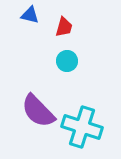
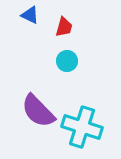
blue triangle: rotated 12 degrees clockwise
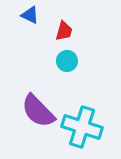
red trapezoid: moved 4 px down
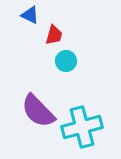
red trapezoid: moved 10 px left, 4 px down
cyan circle: moved 1 px left
cyan cross: rotated 33 degrees counterclockwise
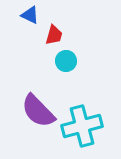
cyan cross: moved 1 px up
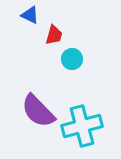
cyan circle: moved 6 px right, 2 px up
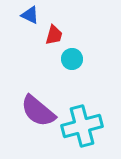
purple semicircle: rotated 6 degrees counterclockwise
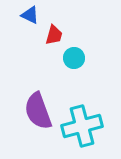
cyan circle: moved 2 px right, 1 px up
purple semicircle: rotated 30 degrees clockwise
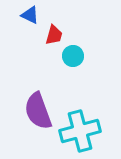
cyan circle: moved 1 px left, 2 px up
cyan cross: moved 2 px left, 5 px down
